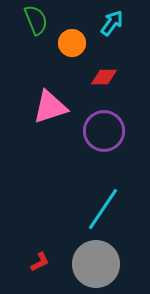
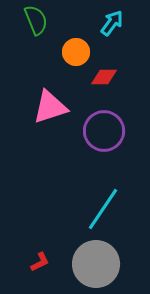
orange circle: moved 4 px right, 9 px down
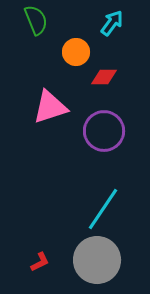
gray circle: moved 1 px right, 4 px up
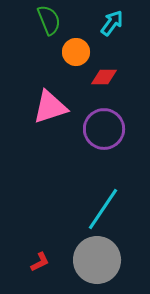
green semicircle: moved 13 px right
purple circle: moved 2 px up
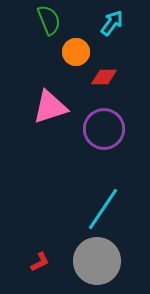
gray circle: moved 1 px down
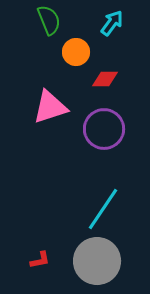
red diamond: moved 1 px right, 2 px down
red L-shape: moved 2 px up; rotated 15 degrees clockwise
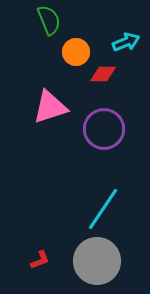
cyan arrow: moved 14 px right, 19 px down; rotated 32 degrees clockwise
red diamond: moved 2 px left, 5 px up
red L-shape: rotated 10 degrees counterclockwise
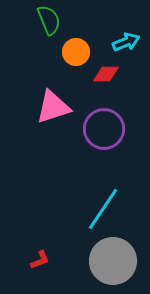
red diamond: moved 3 px right
pink triangle: moved 3 px right
gray circle: moved 16 px right
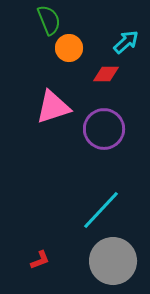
cyan arrow: rotated 20 degrees counterclockwise
orange circle: moved 7 px left, 4 px up
cyan line: moved 2 px left, 1 px down; rotated 9 degrees clockwise
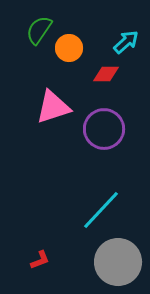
green semicircle: moved 10 px left, 10 px down; rotated 124 degrees counterclockwise
gray circle: moved 5 px right, 1 px down
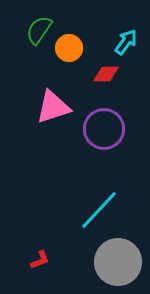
cyan arrow: rotated 12 degrees counterclockwise
cyan line: moved 2 px left
